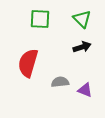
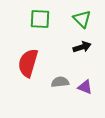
purple triangle: moved 3 px up
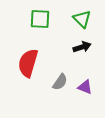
gray semicircle: rotated 132 degrees clockwise
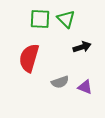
green triangle: moved 16 px left
red semicircle: moved 1 px right, 5 px up
gray semicircle: rotated 36 degrees clockwise
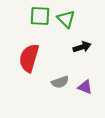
green square: moved 3 px up
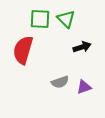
green square: moved 3 px down
red semicircle: moved 6 px left, 8 px up
purple triangle: moved 1 px left; rotated 42 degrees counterclockwise
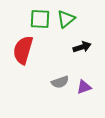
green triangle: rotated 36 degrees clockwise
